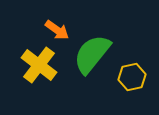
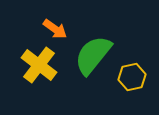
orange arrow: moved 2 px left, 1 px up
green semicircle: moved 1 px right, 1 px down
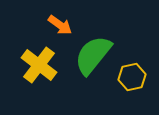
orange arrow: moved 5 px right, 4 px up
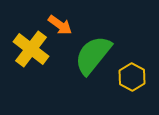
yellow cross: moved 8 px left, 16 px up
yellow hexagon: rotated 20 degrees counterclockwise
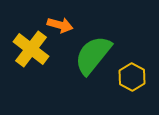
orange arrow: rotated 20 degrees counterclockwise
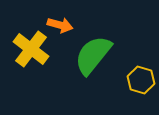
yellow hexagon: moved 9 px right, 3 px down; rotated 12 degrees counterclockwise
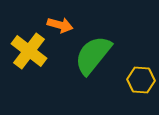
yellow cross: moved 2 px left, 2 px down
yellow hexagon: rotated 12 degrees counterclockwise
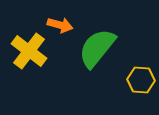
green semicircle: moved 4 px right, 7 px up
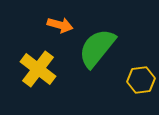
yellow cross: moved 9 px right, 18 px down
yellow hexagon: rotated 12 degrees counterclockwise
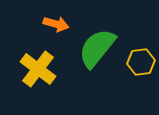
orange arrow: moved 4 px left, 1 px up
yellow hexagon: moved 18 px up
